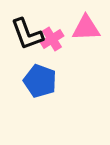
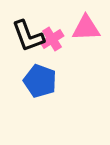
black L-shape: moved 1 px right, 2 px down
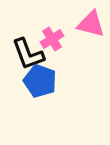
pink triangle: moved 5 px right, 4 px up; rotated 16 degrees clockwise
black L-shape: moved 18 px down
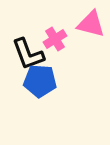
pink cross: moved 3 px right
blue pentagon: rotated 16 degrees counterclockwise
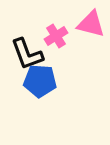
pink cross: moved 1 px right, 3 px up
black L-shape: moved 1 px left
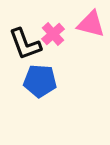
pink cross: moved 3 px left, 2 px up; rotated 10 degrees counterclockwise
black L-shape: moved 2 px left, 10 px up
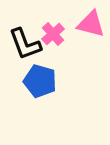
blue pentagon: rotated 12 degrees clockwise
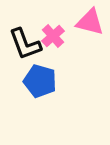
pink triangle: moved 1 px left, 2 px up
pink cross: moved 2 px down
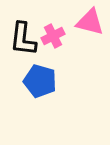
pink cross: rotated 15 degrees clockwise
black L-shape: moved 2 px left, 5 px up; rotated 27 degrees clockwise
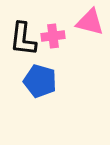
pink cross: rotated 20 degrees clockwise
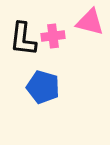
blue pentagon: moved 3 px right, 6 px down
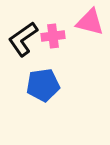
black L-shape: rotated 48 degrees clockwise
blue pentagon: moved 2 px up; rotated 24 degrees counterclockwise
